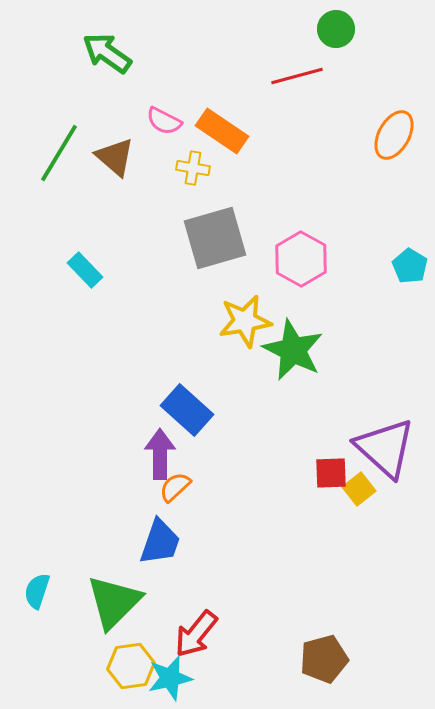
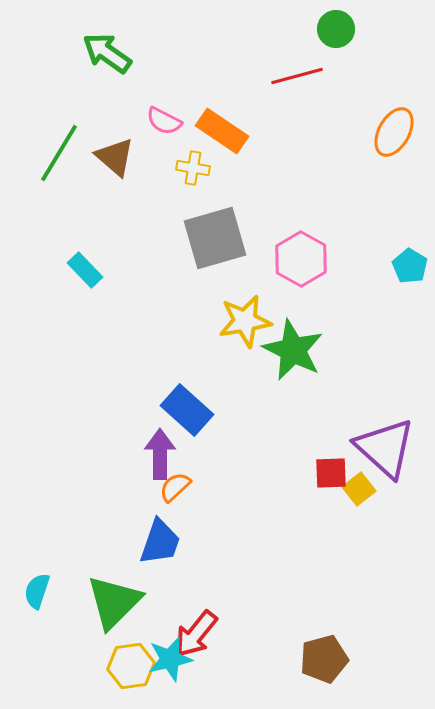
orange ellipse: moved 3 px up
cyan star: moved 19 px up
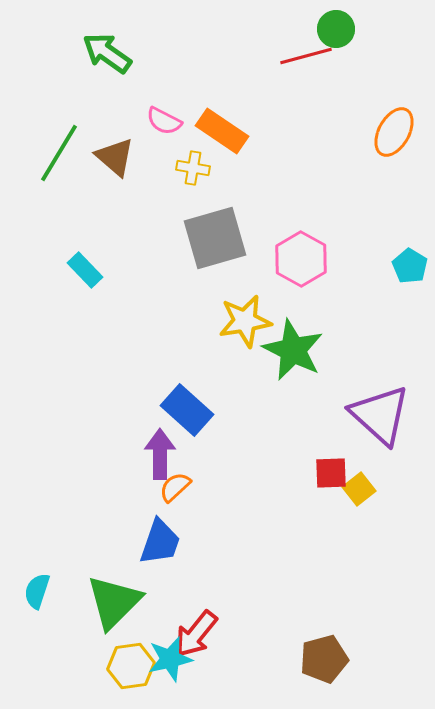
red line: moved 9 px right, 20 px up
purple triangle: moved 5 px left, 33 px up
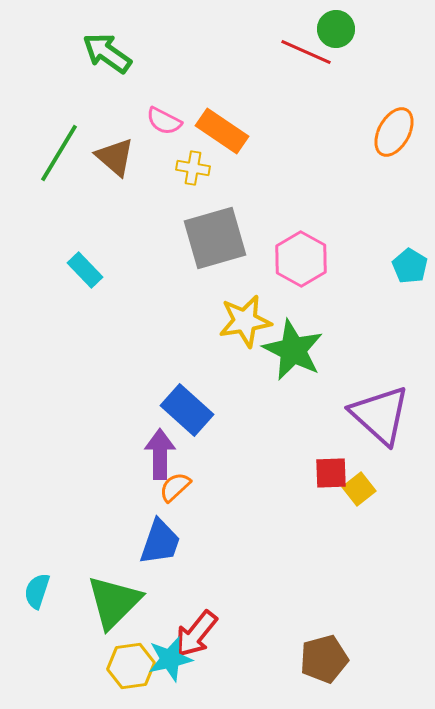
red line: moved 4 px up; rotated 39 degrees clockwise
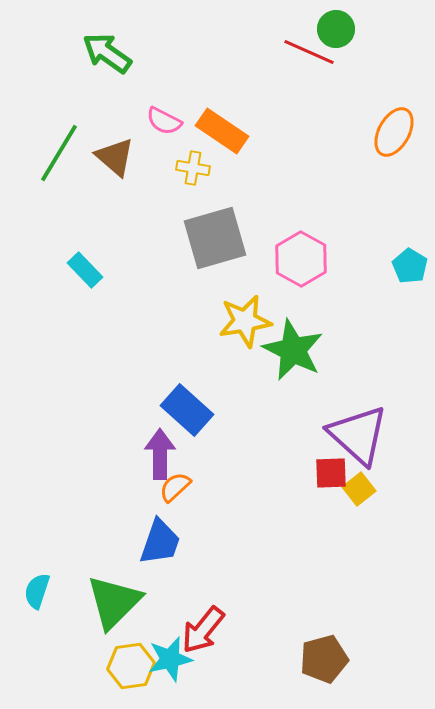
red line: moved 3 px right
purple triangle: moved 22 px left, 20 px down
red arrow: moved 7 px right, 4 px up
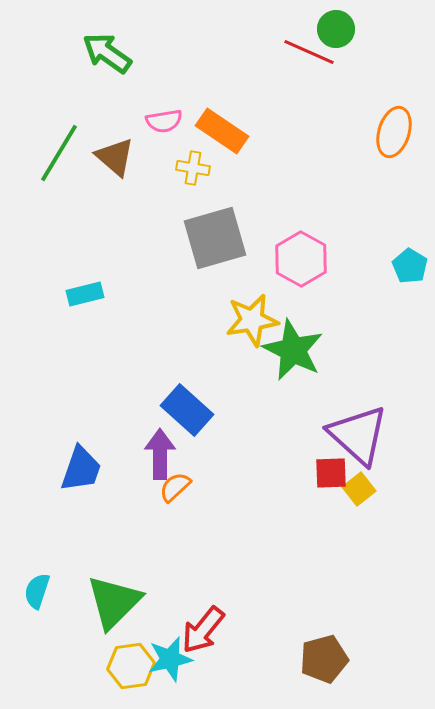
pink semicircle: rotated 36 degrees counterclockwise
orange ellipse: rotated 12 degrees counterclockwise
cyan rectangle: moved 24 px down; rotated 60 degrees counterclockwise
yellow star: moved 7 px right, 1 px up
blue trapezoid: moved 79 px left, 73 px up
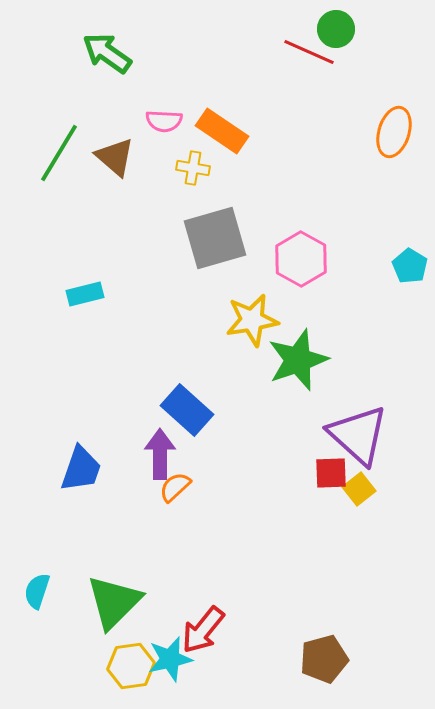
pink semicircle: rotated 12 degrees clockwise
green star: moved 5 px right, 10 px down; rotated 26 degrees clockwise
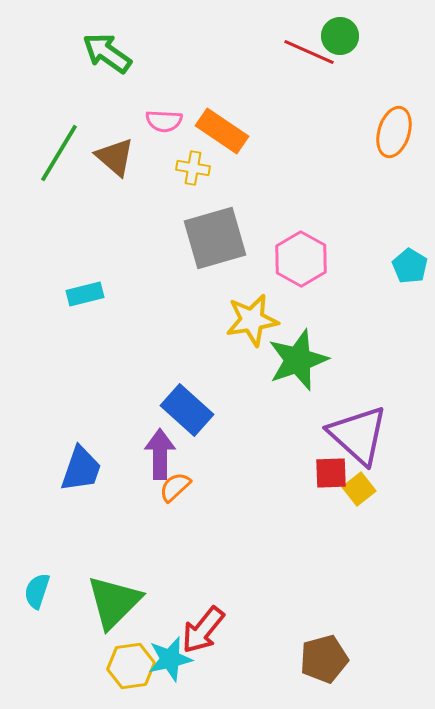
green circle: moved 4 px right, 7 px down
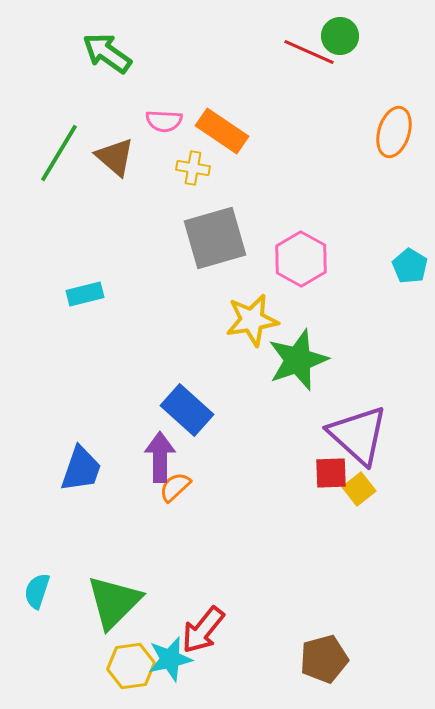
purple arrow: moved 3 px down
